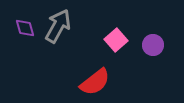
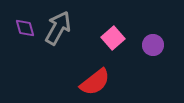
gray arrow: moved 2 px down
pink square: moved 3 px left, 2 px up
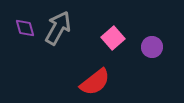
purple circle: moved 1 px left, 2 px down
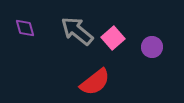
gray arrow: moved 19 px right, 3 px down; rotated 80 degrees counterclockwise
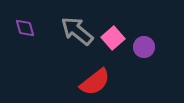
purple circle: moved 8 px left
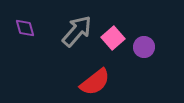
gray arrow: rotated 92 degrees clockwise
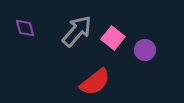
pink square: rotated 10 degrees counterclockwise
purple circle: moved 1 px right, 3 px down
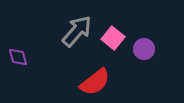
purple diamond: moved 7 px left, 29 px down
purple circle: moved 1 px left, 1 px up
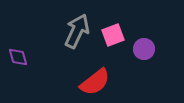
gray arrow: rotated 16 degrees counterclockwise
pink square: moved 3 px up; rotated 30 degrees clockwise
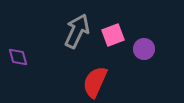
red semicircle: rotated 152 degrees clockwise
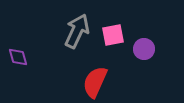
pink square: rotated 10 degrees clockwise
